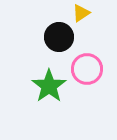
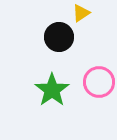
pink circle: moved 12 px right, 13 px down
green star: moved 3 px right, 4 px down
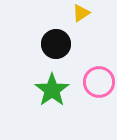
black circle: moved 3 px left, 7 px down
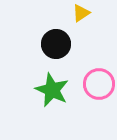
pink circle: moved 2 px down
green star: rotated 12 degrees counterclockwise
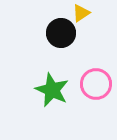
black circle: moved 5 px right, 11 px up
pink circle: moved 3 px left
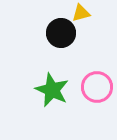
yellow triangle: rotated 18 degrees clockwise
pink circle: moved 1 px right, 3 px down
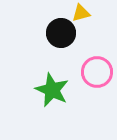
pink circle: moved 15 px up
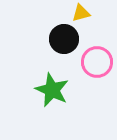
black circle: moved 3 px right, 6 px down
pink circle: moved 10 px up
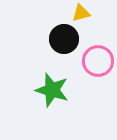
pink circle: moved 1 px right, 1 px up
green star: rotated 8 degrees counterclockwise
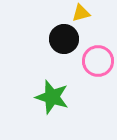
green star: moved 7 px down
